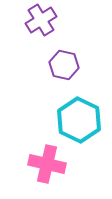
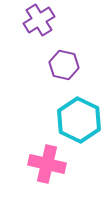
purple cross: moved 2 px left
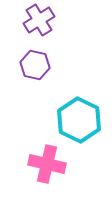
purple hexagon: moved 29 px left
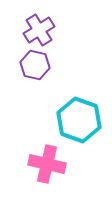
purple cross: moved 10 px down
cyan hexagon: rotated 6 degrees counterclockwise
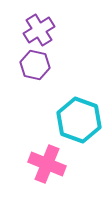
pink cross: rotated 9 degrees clockwise
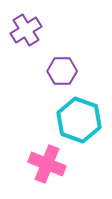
purple cross: moved 13 px left
purple hexagon: moved 27 px right, 6 px down; rotated 12 degrees counterclockwise
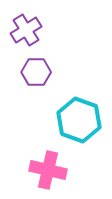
purple hexagon: moved 26 px left, 1 px down
pink cross: moved 1 px right, 6 px down; rotated 9 degrees counterclockwise
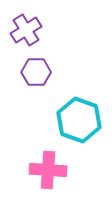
pink cross: rotated 9 degrees counterclockwise
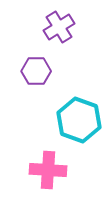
purple cross: moved 33 px right, 3 px up
purple hexagon: moved 1 px up
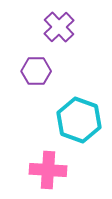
purple cross: rotated 12 degrees counterclockwise
